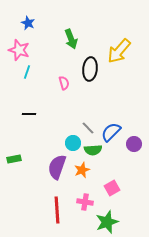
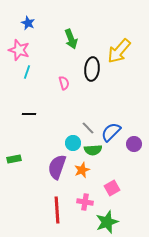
black ellipse: moved 2 px right
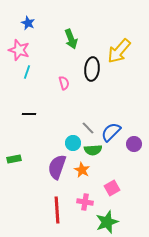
orange star: rotated 21 degrees counterclockwise
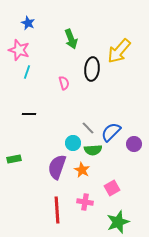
green star: moved 11 px right
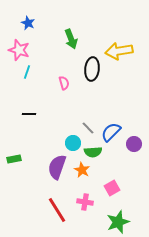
yellow arrow: rotated 40 degrees clockwise
green semicircle: moved 2 px down
red line: rotated 28 degrees counterclockwise
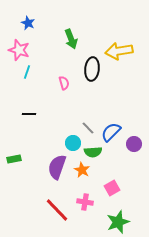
red line: rotated 12 degrees counterclockwise
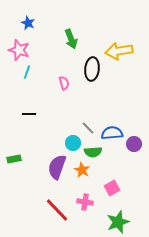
blue semicircle: moved 1 px right, 1 px down; rotated 40 degrees clockwise
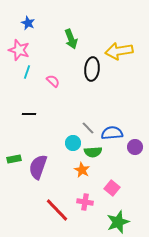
pink semicircle: moved 11 px left, 2 px up; rotated 32 degrees counterclockwise
purple circle: moved 1 px right, 3 px down
purple semicircle: moved 19 px left
pink square: rotated 21 degrees counterclockwise
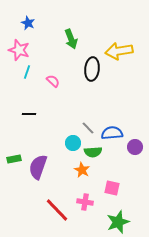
pink square: rotated 28 degrees counterclockwise
